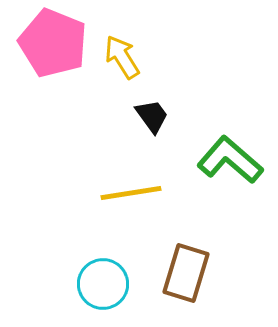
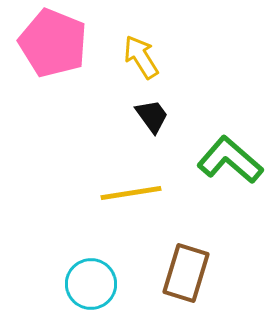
yellow arrow: moved 19 px right
cyan circle: moved 12 px left
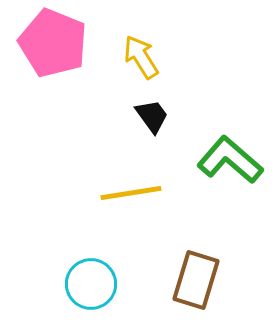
brown rectangle: moved 10 px right, 7 px down
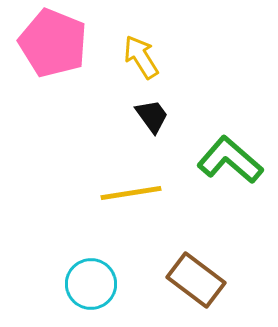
brown rectangle: rotated 70 degrees counterclockwise
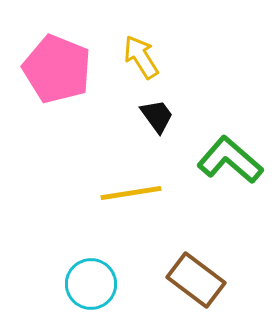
pink pentagon: moved 4 px right, 26 px down
black trapezoid: moved 5 px right
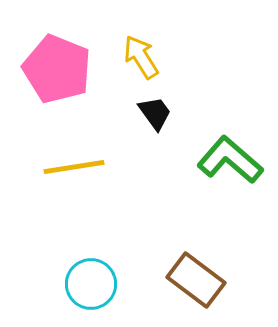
black trapezoid: moved 2 px left, 3 px up
yellow line: moved 57 px left, 26 px up
